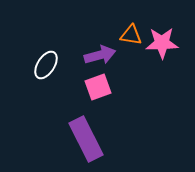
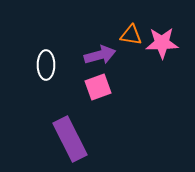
white ellipse: rotated 32 degrees counterclockwise
purple rectangle: moved 16 px left
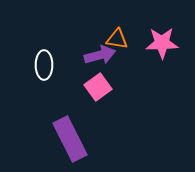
orange triangle: moved 14 px left, 4 px down
white ellipse: moved 2 px left
pink square: rotated 16 degrees counterclockwise
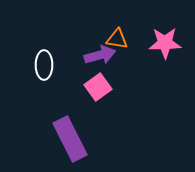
pink star: moved 3 px right
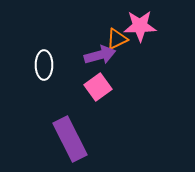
orange triangle: rotated 35 degrees counterclockwise
pink star: moved 25 px left, 17 px up
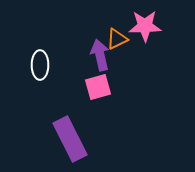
pink star: moved 5 px right
purple arrow: rotated 88 degrees counterclockwise
white ellipse: moved 4 px left
pink square: rotated 20 degrees clockwise
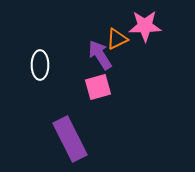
purple arrow: rotated 20 degrees counterclockwise
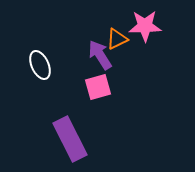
white ellipse: rotated 24 degrees counterclockwise
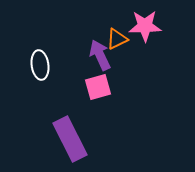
purple arrow: rotated 8 degrees clockwise
white ellipse: rotated 16 degrees clockwise
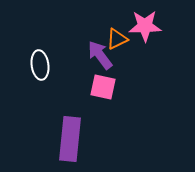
purple arrow: rotated 12 degrees counterclockwise
pink square: moved 5 px right; rotated 28 degrees clockwise
purple rectangle: rotated 33 degrees clockwise
